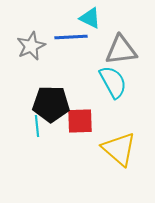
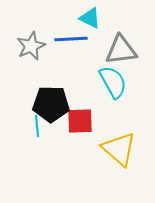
blue line: moved 2 px down
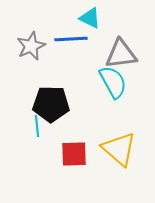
gray triangle: moved 4 px down
red square: moved 6 px left, 33 px down
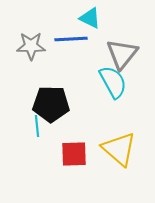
gray star: rotated 24 degrees clockwise
gray triangle: moved 1 px right; rotated 44 degrees counterclockwise
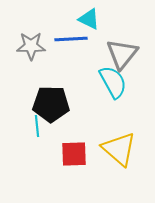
cyan triangle: moved 1 px left, 1 px down
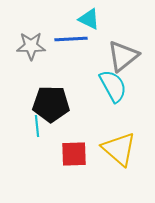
gray triangle: moved 1 px right, 2 px down; rotated 12 degrees clockwise
cyan semicircle: moved 4 px down
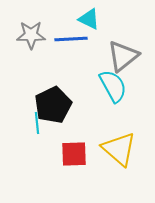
gray star: moved 11 px up
black pentagon: moved 2 px right, 1 px down; rotated 27 degrees counterclockwise
cyan line: moved 3 px up
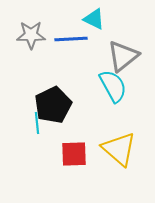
cyan triangle: moved 5 px right
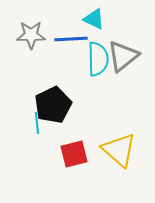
cyan semicircle: moved 15 px left, 27 px up; rotated 28 degrees clockwise
yellow triangle: moved 1 px down
red square: rotated 12 degrees counterclockwise
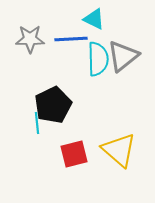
gray star: moved 1 px left, 4 px down
